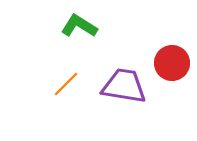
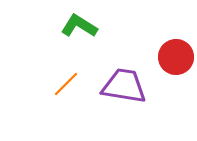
red circle: moved 4 px right, 6 px up
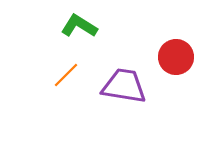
orange line: moved 9 px up
